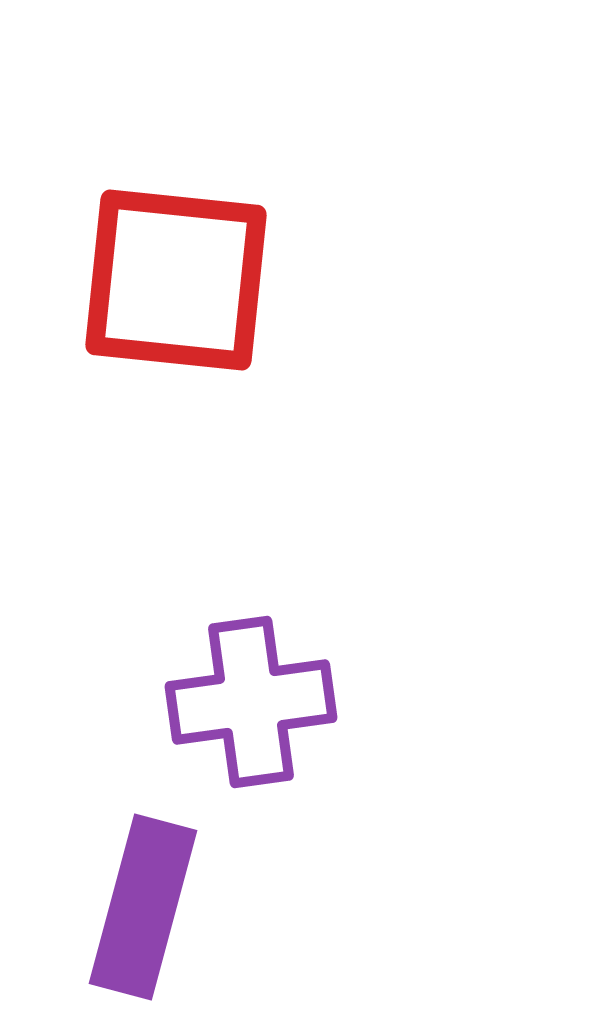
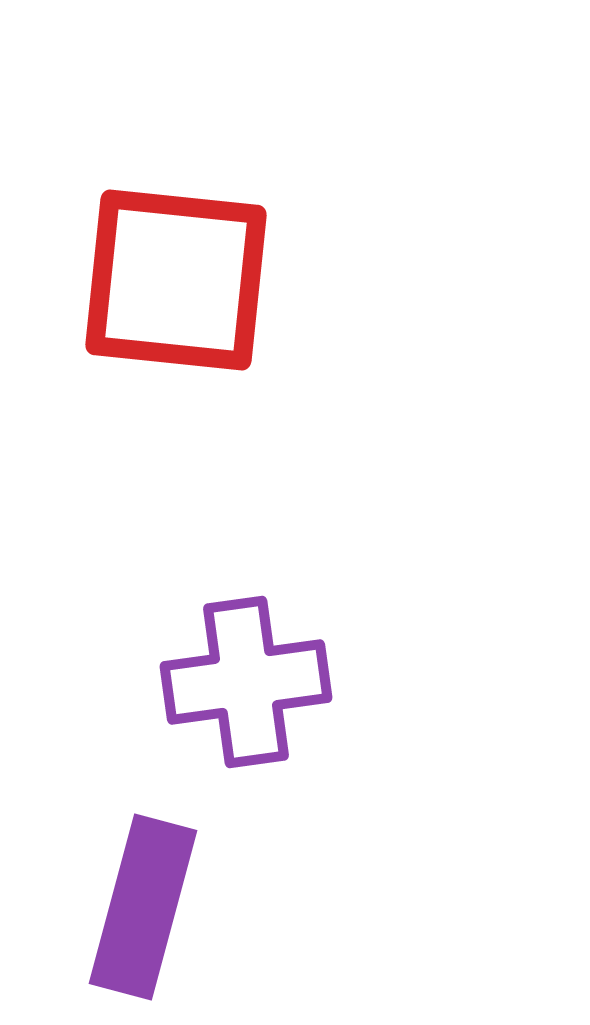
purple cross: moved 5 px left, 20 px up
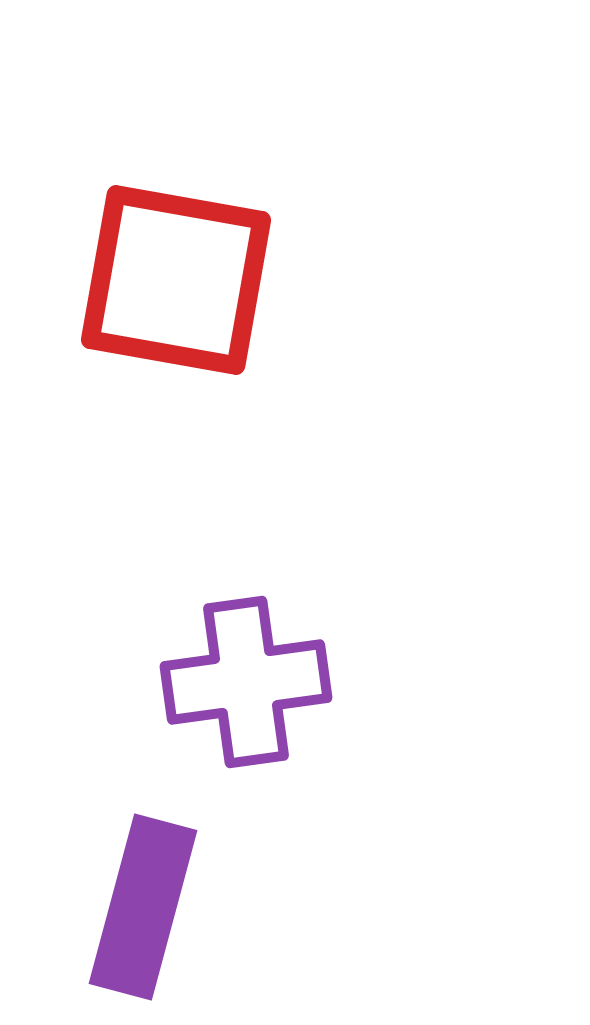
red square: rotated 4 degrees clockwise
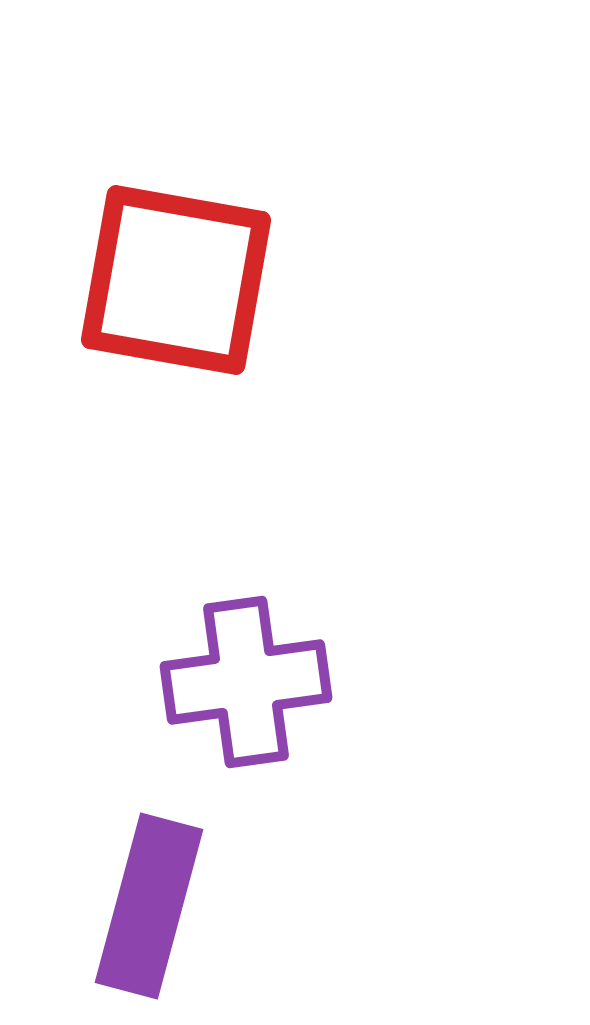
purple rectangle: moved 6 px right, 1 px up
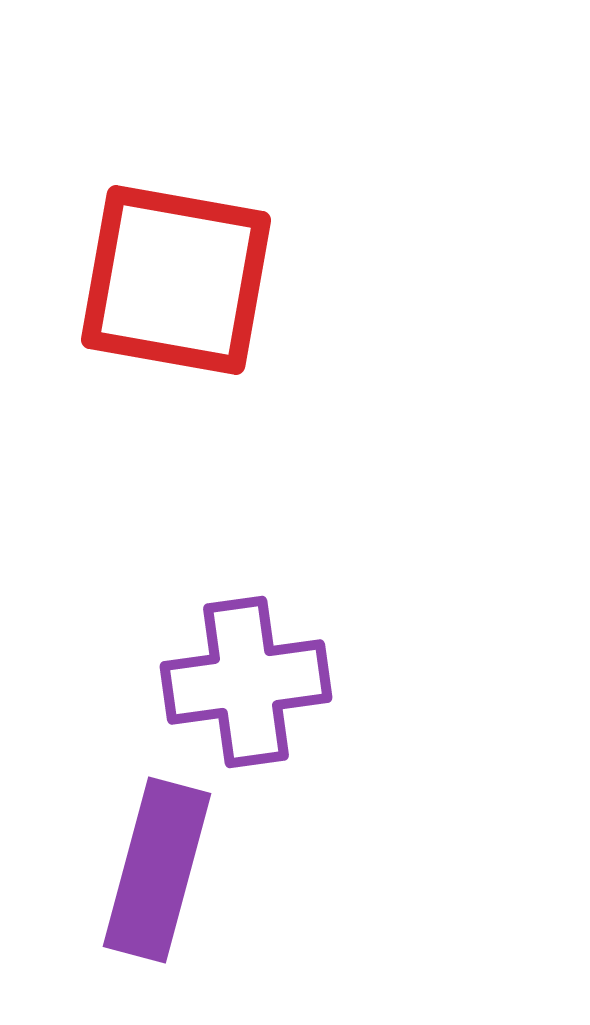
purple rectangle: moved 8 px right, 36 px up
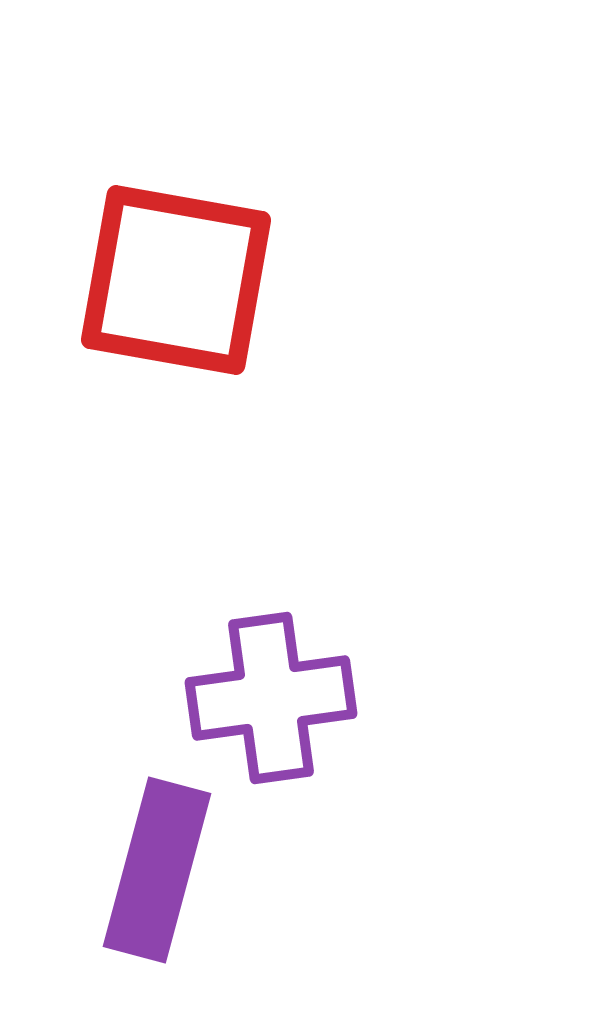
purple cross: moved 25 px right, 16 px down
